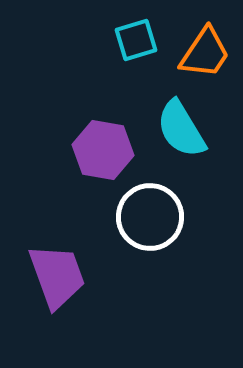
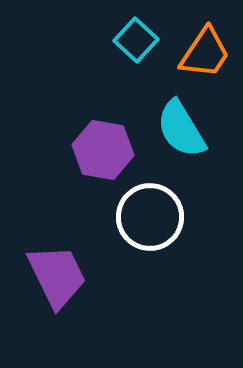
cyan square: rotated 30 degrees counterclockwise
purple trapezoid: rotated 6 degrees counterclockwise
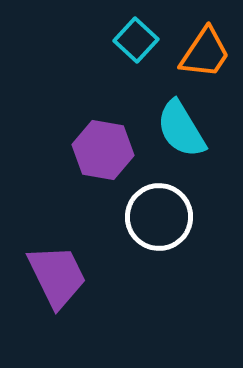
white circle: moved 9 px right
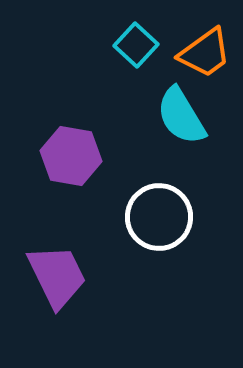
cyan square: moved 5 px down
orange trapezoid: rotated 20 degrees clockwise
cyan semicircle: moved 13 px up
purple hexagon: moved 32 px left, 6 px down
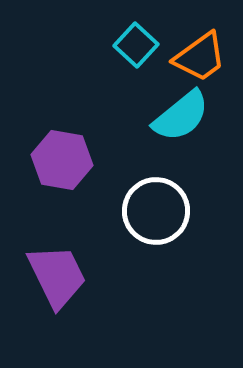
orange trapezoid: moved 5 px left, 4 px down
cyan semicircle: rotated 98 degrees counterclockwise
purple hexagon: moved 9 px left, 4 px down
white circle: moved 3 px left, 6 px up
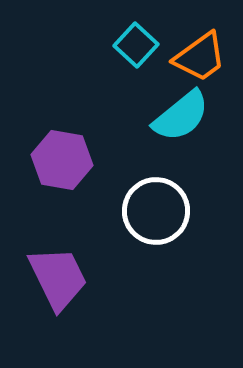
purple trapezoid: moved 1 px right, 2 px down
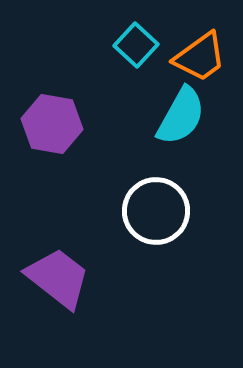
cyan semicircle: rotated 22 degrees counterclockwise
purple hexagon: moved 10 px left, 36 px up
purple trapezoid: rotated 26 degrees counterclockwise
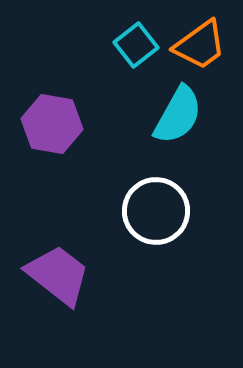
cyan square: rotated 9 degrees clockwise
orange trapezoid: moved 12 px up
cyan semicircle: moved 3 px left, 1 px up
purple trapezoid: moved 3 px up
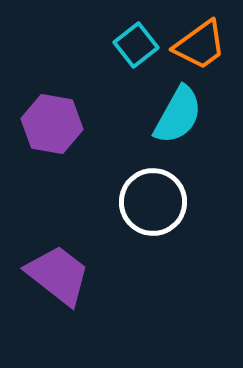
white circle: moved 3 px left, 9 px up
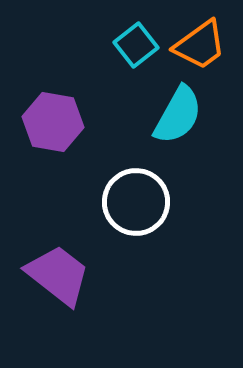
purple hexagon: moved 1 px right, 2 px up
white circle: moved 17 px left
